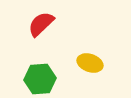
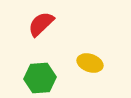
green hexagon: moved 1 px up
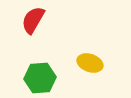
red semicircle: moved 8 px left, 4 px up; rotated 16 degrees counterclockwise
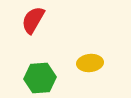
yellow ellipse: rotated 25 degrees counterclockwise
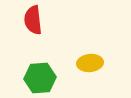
red semicircle: rotated 36 degrees counterclockwise
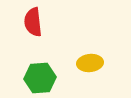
red semicircle: moved 2 px down
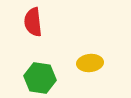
green hexagon: rotated 12 degrees clockwise
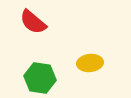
red semicircle: rotated 44 degrees counterclockwise
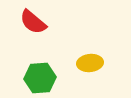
green hexagon: rotated 12 degrees counterclockwise
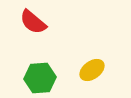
yellow ellipse: moved 2 px right, 7 px down; rotated 30 degrees counterclockwise
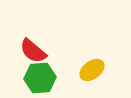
red semicircle: moved 29 px down
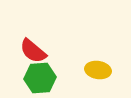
yellow ellipse: moved 6 px right; rotated 45 degrees clockwise
